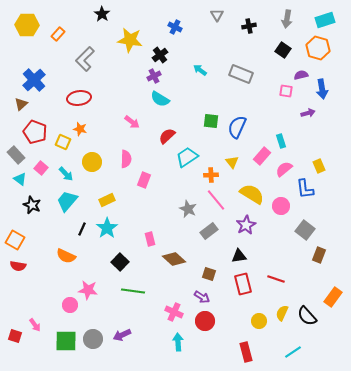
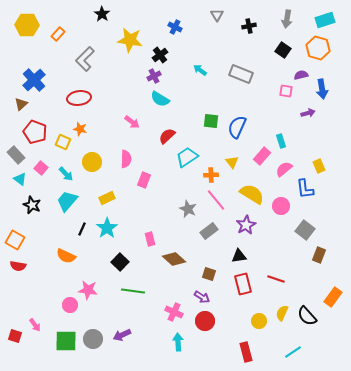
yellow rectangle at (107, 200): moved 2 px up
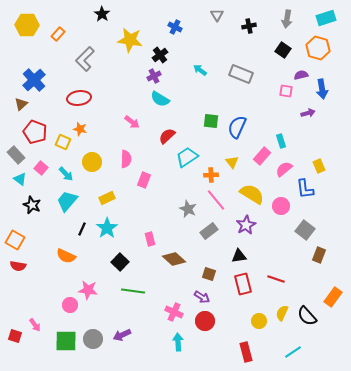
cyan rectangle at (325, 20): moved 1 px right, 2 px up
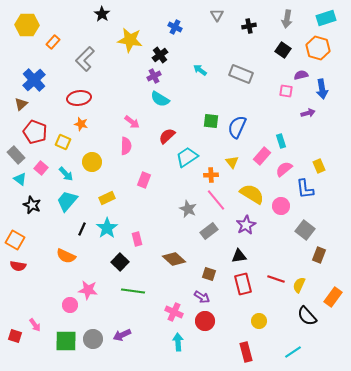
orange rectangle at (58, 34): moved 5 px left, 8 px down
orange star at (80, 129): moved 1 px right, 5 px up
pink semicircle at (126, 159): moved 13 px up
pink rectangle at (150, 239): moved 13 px left
yellow semicircle at (282, 313): moved 17 px right, 28 px up
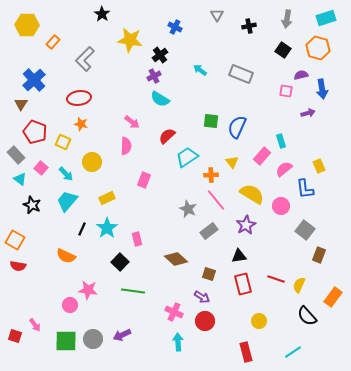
brown triangle at (21, 104): rotated 16 degrees counterclockwise
brown diamond at (174, 259): moved 2 px right
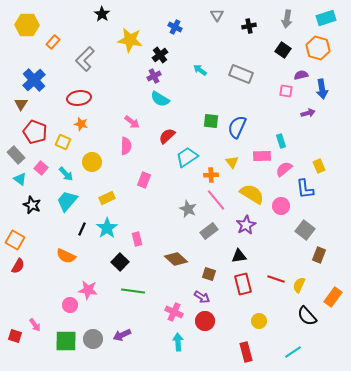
pink rectangle at (262, 156): rotated 48 degrees clockwise
red semicircle at (18, 266): rotated 70 degrees counterclockwise
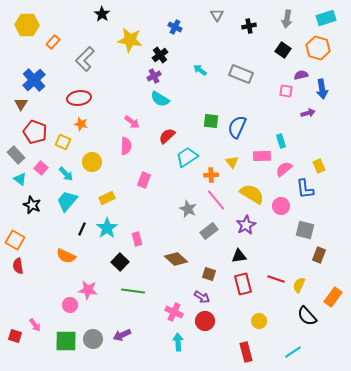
gray square at (305, 230): rotated 24 degrees counterclockwise
red semicircle at (18, 266): rotated 140 degrees clockwise
